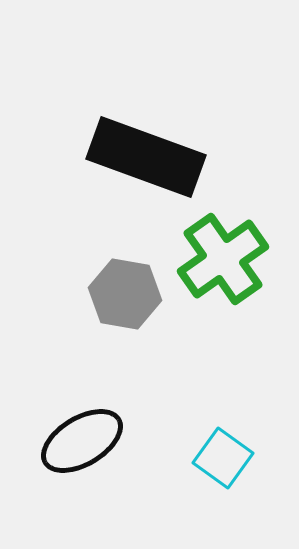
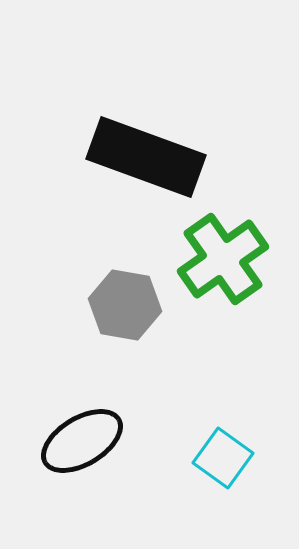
gray hexagon: moved 11 px down
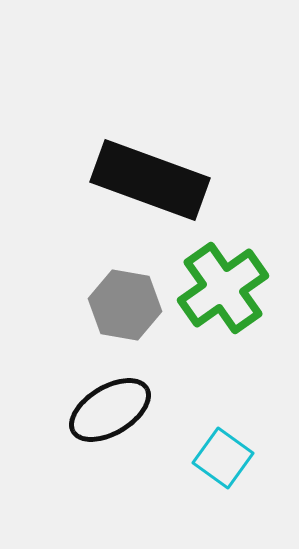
black rectangle: moved 4 px right, 23 px down
green cross: moved 29 px down
black ellipse: moved 28 px right, 31 px up
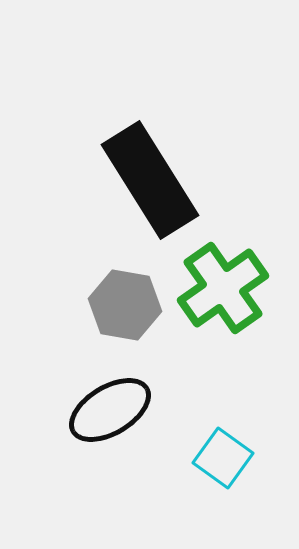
black rectangle: rotated 38 degrees clockwise
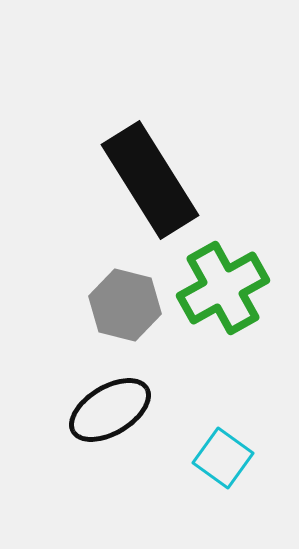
green cross: rotated 6 degrees clockwise
gray hexagon: rotated 4 degrees clockwise
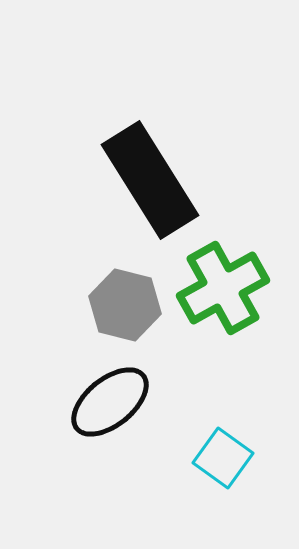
black ellipse: moved 8 px up; rotated 8 degrees counterclockwise
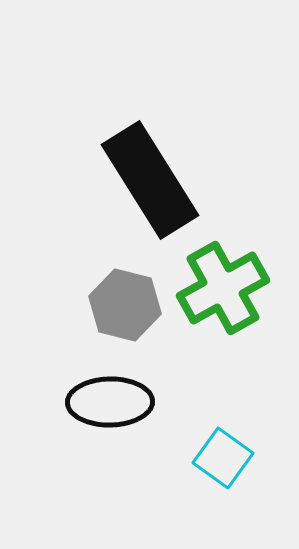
black ellipse: rotated 38 degrees clockwise
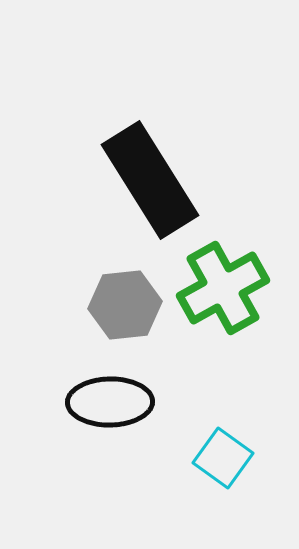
gray hexagon: rotated 20 degrees counterclockwise
